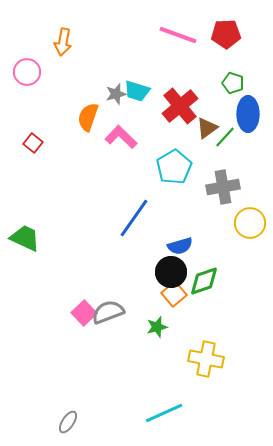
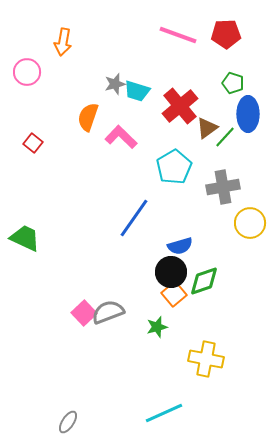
gray star: moved 1 px left, 10 px up
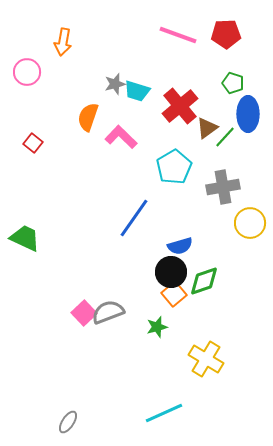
yellow cross: rotated 20 degrees clockwise
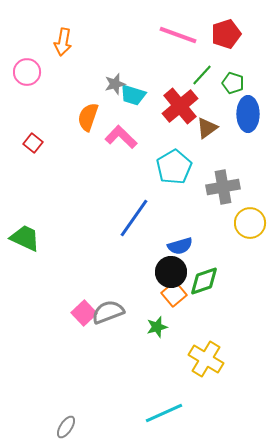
red pentagon: rotated 16 degrees counterclockwise
cyan trapezoid: moved 4 px left, 4 px down
green line: moved 23 px left, 62 px up
gray ellipse: moved 2 px left, 5 px down
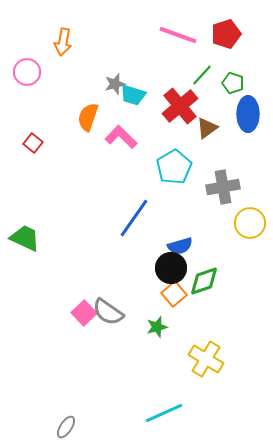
black circle: moved 4 px up
gray semicircle: rotated 124 degrees counterclockwise
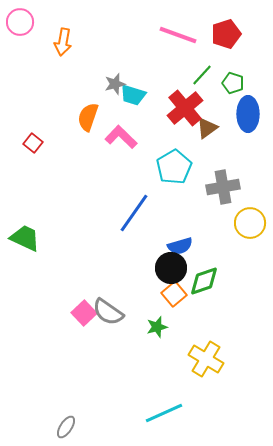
pink circle: moved 7 px left, 50 px up
red cross: moved 5 px right, 2 px down
blue line: moved 5 px up
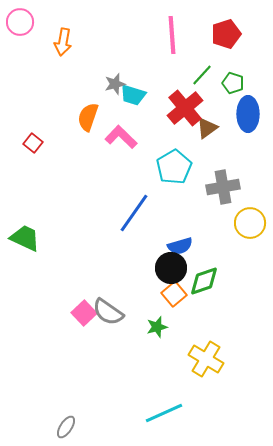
pink line: moved 6 px left; rotated 66 degrees clockwise
